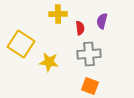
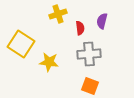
yellow cross: rotated 18 degrees counterclockwise
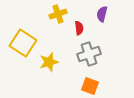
purple semicircle: moved 7 px up
red semicircle: moved 1 px left
yellow square: moved 2 px right, 1 px up
gray cross: rotated 15 degrees counterclockwise
yellow star: rotated 24 degrees counterclockwise
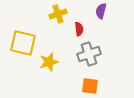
purple semicircle: moved 1 px left, 3 px up
red semicircle: moved 1 px down
yellow square: rotated 20 degrees counterclockwise
orange square: rotated 12 degrees counterclockwise
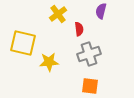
yellow cross: rotated 18 degrees counterclockwise
yellow star: rotated 12 degrees clockwise
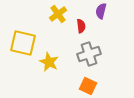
red semicircle: moved 2 px right, 3 px up
yellow star: rotated 30 degrees clockwise
orange square: moved 2 px left; rotated 18 degrees clockwise
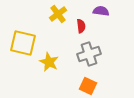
purple semicircle: rotated 84 degrees clockwise
